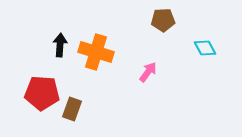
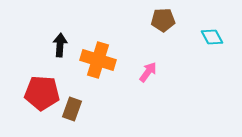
cyan diamond: moved 7 px right, 11 px up
orange cross: moved 2 px right, 8 px down
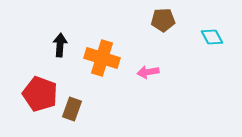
orange cross: moved 4 px right, 2 px up
pink arrow: rotated 135 degrees counterclockwise
red pentagon: moved 2 px left, 1 px down; rotated 16 degrees clockwise
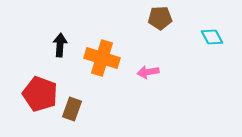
brown pentagon: moved 3 px left, 2 px up
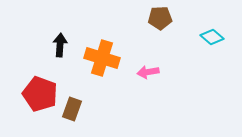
cyan diamond: rotated 20 degrees counterclockwise
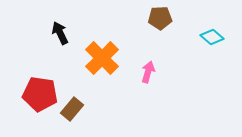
black arrow: moved 12 px up; rotated 30 degrees counterclockwise
orange cross: rotated 28 degrees clockwise
pink arrow: rotated 115 degrees clockwise
red pentagon: rotated 12 degrees counterclockwise
brown rectangle: rotated 20 degrees clockwise
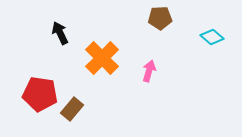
pink arrow: moved 1 px right, 1 px up
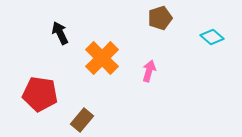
brown pentagon: rotated 15 degrees counterclockwise
brown rectangle: moved 10 px right, 11 px down
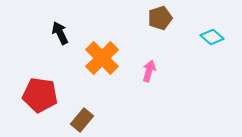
red pentagon: moved 1 px down
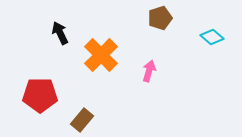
orange cross: moved 1 px left, 3 px up
red pentagon: rotated 8 degrees counterclockwise
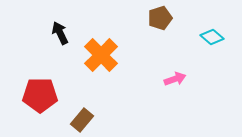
pink arrow: moved 26 px right, 8 px down; rotated 55 degrees clockwise
